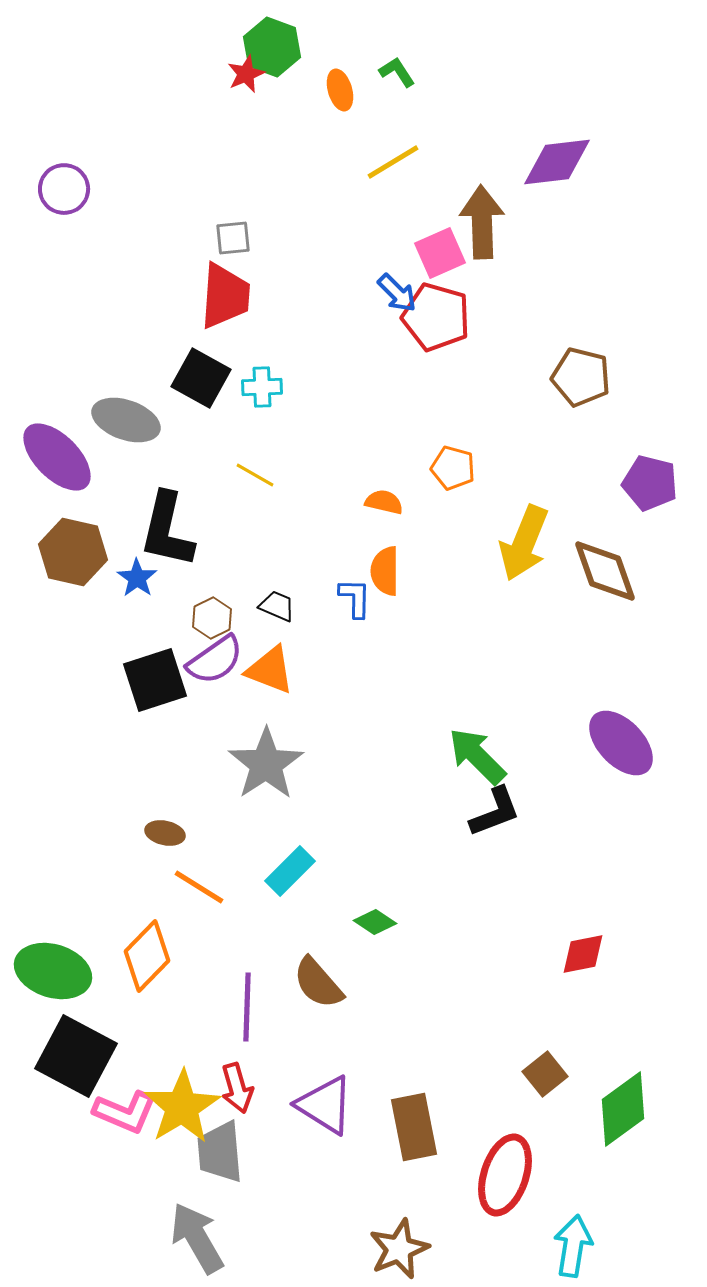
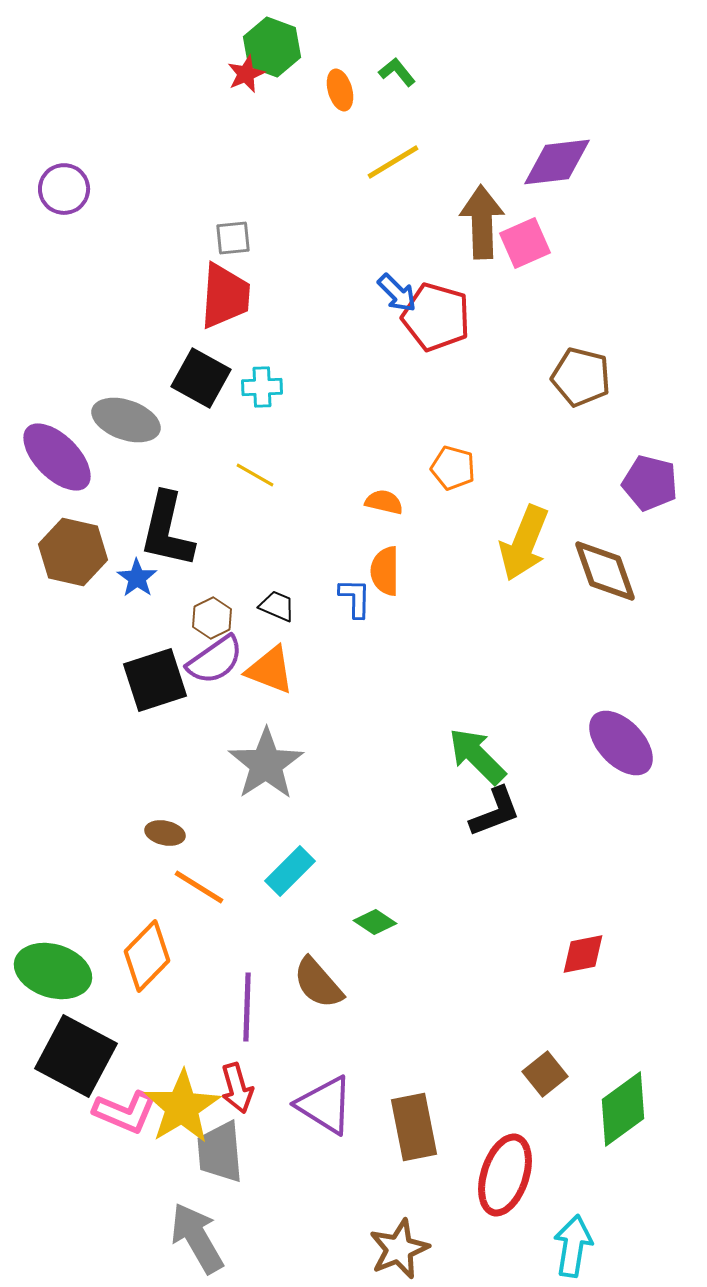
green L-shape at (397, 72): rotated 6 degrees counterclockwise
pink square at (440, 253): moved 85 px right, 10 px up
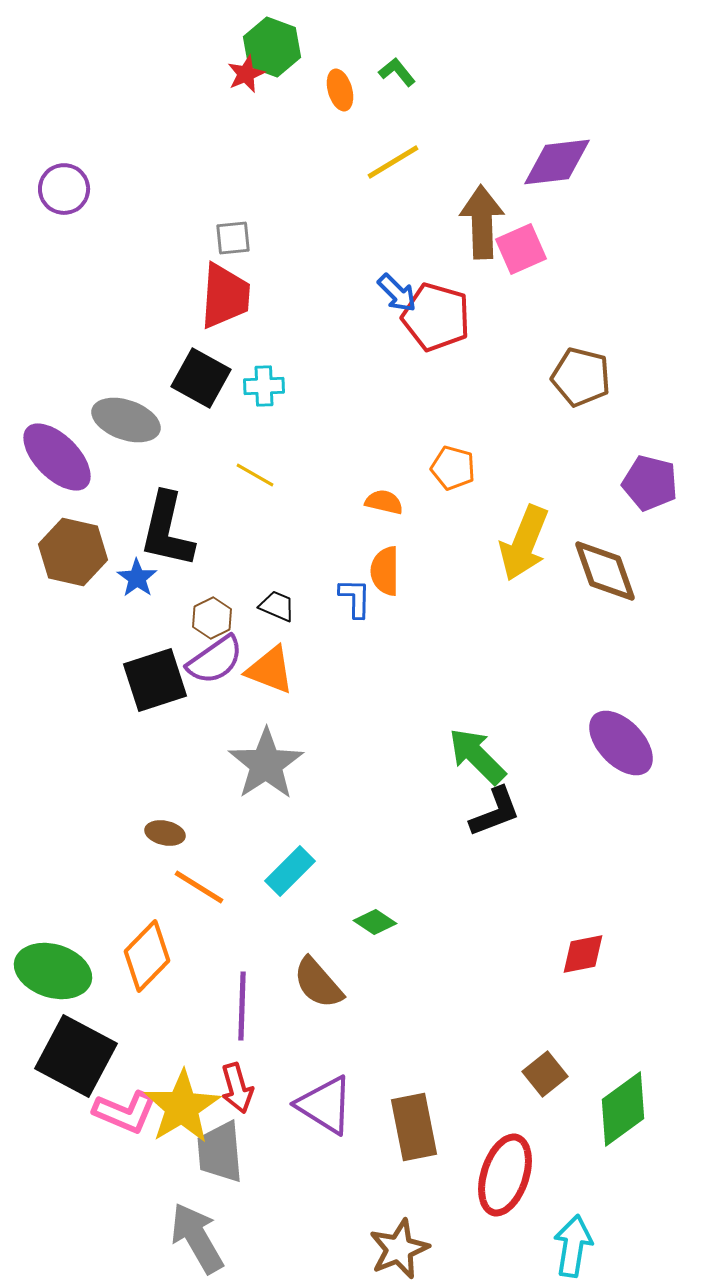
pink square at (525, 243): moved 4 px left, 6 px down
cyan cross at (262, 387): moved 2 px right, 1 px up
purple line at (247, 1007): moved 5 px left, 1 px up
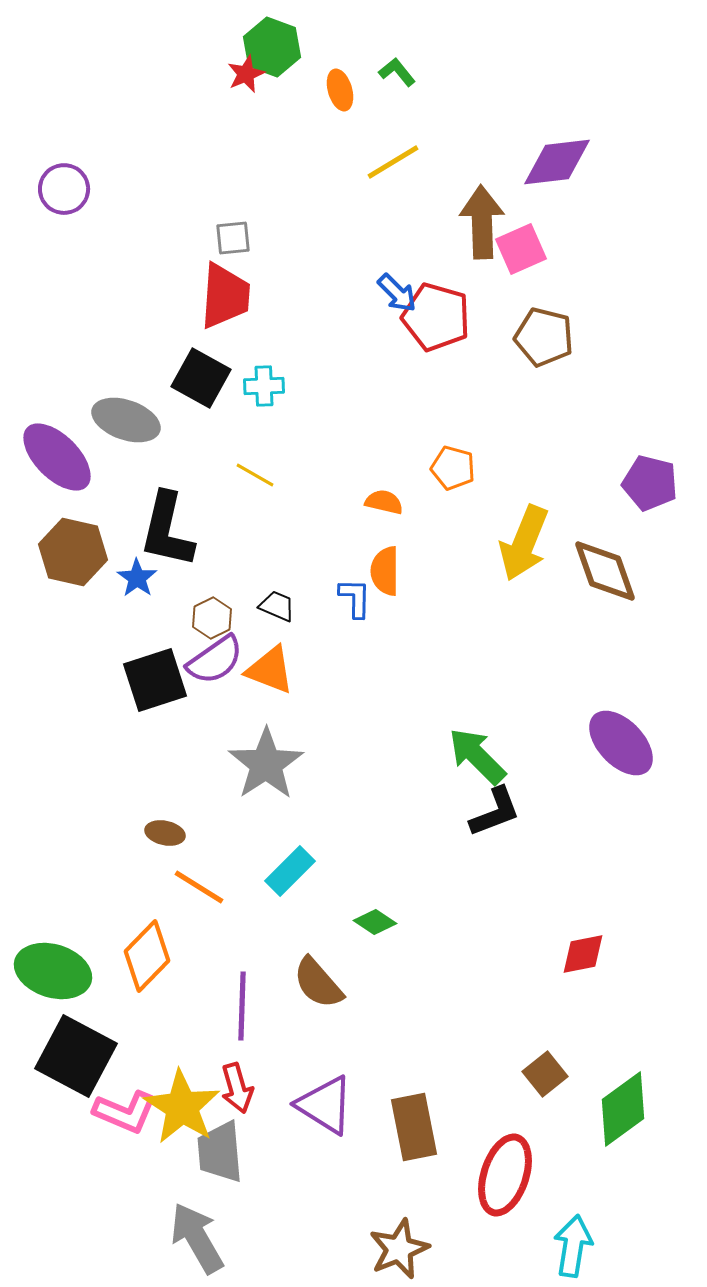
brown pentagon at (581, 377): moved 37 px left, 40 px up
yellow star at (182, 1107): rotated 8 degrees counterclockwise
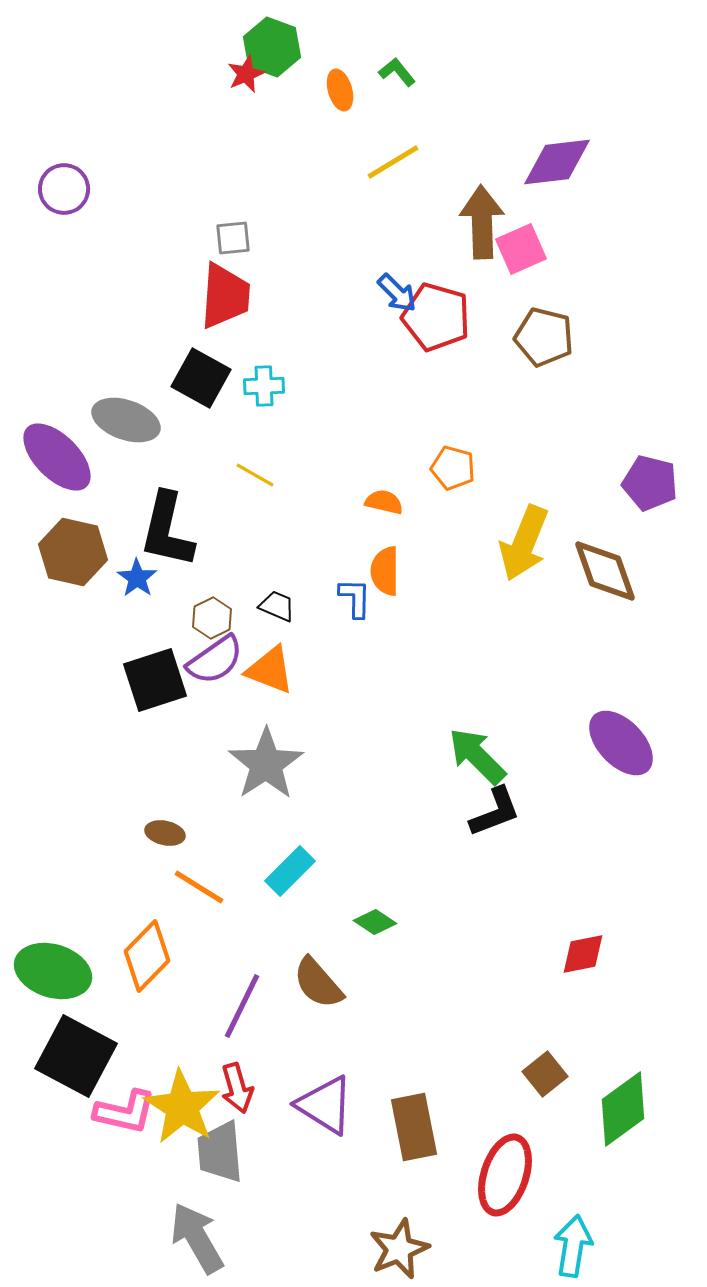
purple line at (242, 1006): rotated 24 degrees clockwise
pink L-shape at (125, 1112): rotated 10 degrees counterclockwise
